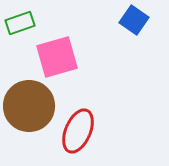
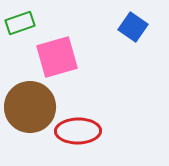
blue square: moved 1 px left, 7 px down
brown circle: moved 1 px right, 1 px down
red ellipse: rotated 66 degrees clockwise
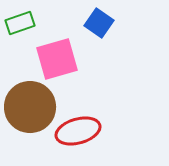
blue square: moved 34 px left, 4 px up
pink square: moved 2 px down
red ellipse: rotated 15 degrees counterclockwise
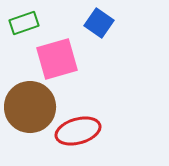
green rectangle: moved 4 px right
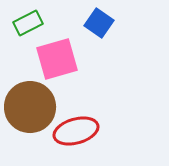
green rectangle: moved 4 px right; rotated 8 degrees counterclockwise
red ellipse: moved 2 px left
